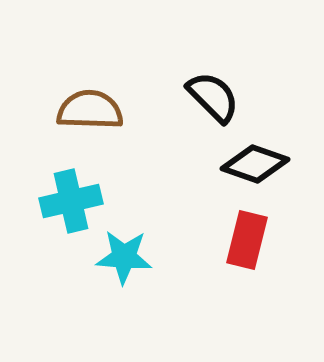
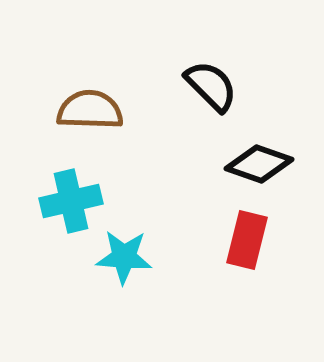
black semicircle: moved 2 px left, 11 px up
black diamond: moved 4 px right
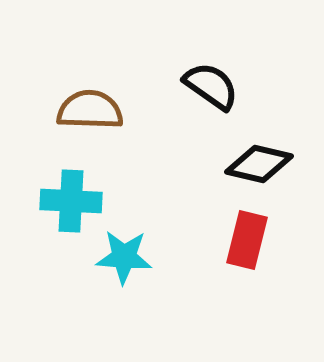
black semicircle: rotated 10 degrees counterclockwise
black diamond: rotated 6 degrees counterclockwise
cyan cross: rotated 16 degrees clockwise
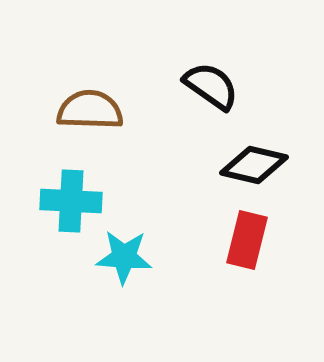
black diamond: moved 5 px left, 1 px down
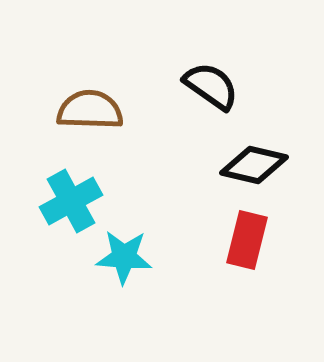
cyan cross: rotated 32 degrees counterclockwise
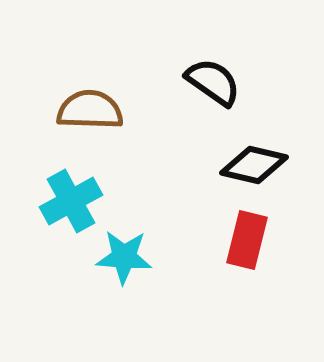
black semicircle: moved 2 px right, 4 px up
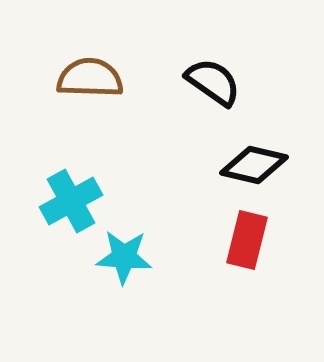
brown semicircle: moved 32 px up
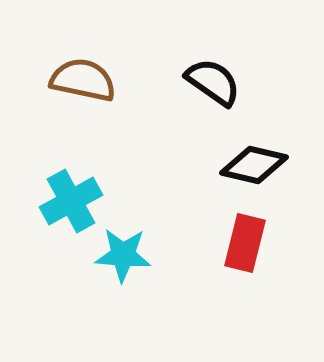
brown semicircle: moved 7 px left, 2 px down; rotated 10 degrees clockwise
red rectangle: moved 2 px left, 3 px down
cyan star: moved 1 px left, 2 px up
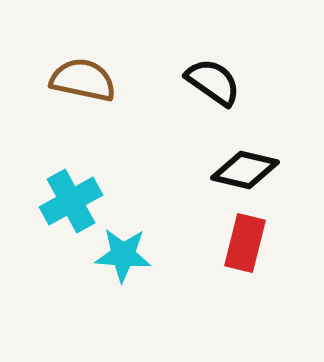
black diamond: moved 9 px left, 5 px down
